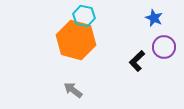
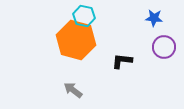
blue star: rotated 18 degrees counterclockwise
black L-shape: moved 15 px left; rotated 50 degrees clockwise
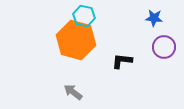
gray arrow: moved 2 px down
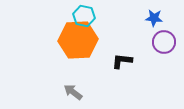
orange hexagon: moved 2 px right; rotated 18 degrees counterclockwise
purple circle: moved 5 px up
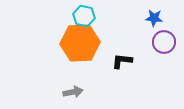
orange hexagon: moved 2 px right, 3 px down
gray arrow: rotated 132 degrees clockwise
